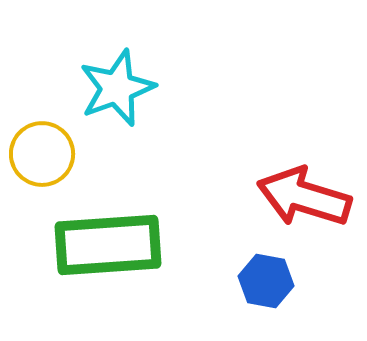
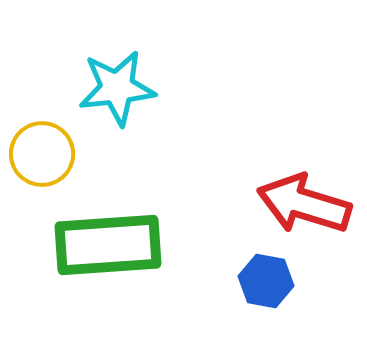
cyan star: rotated 14 degrees clockwise
red arrow: moved 7 px down
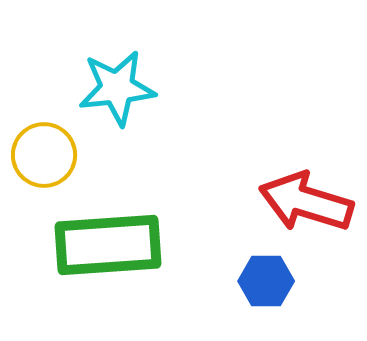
yellow circle: moved 2 px right, 1 px down
red arrow: moved 2 px right, 2 px up
blue hexagon: rotated 10 degrees counterclockwise
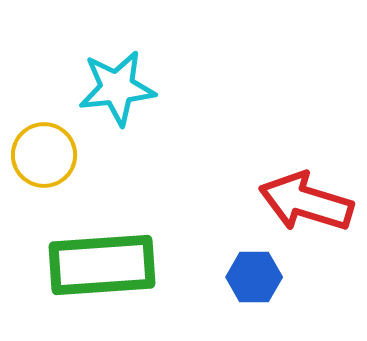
green rectangle: moved 6 px left, 20 px down
blue hexagon: moved 12 px left, 4 px up
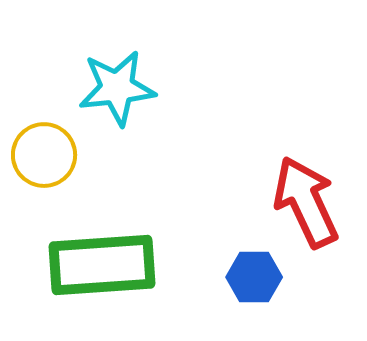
red arrow: rotated 48 degrees clockwise
